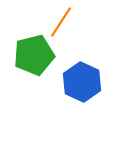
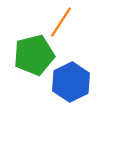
blue hexagon: moved 11 px left; rotated 9 degrees clockwise
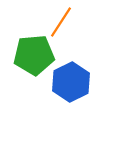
green pentagon: rotated 9 degrees clockwise
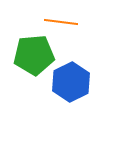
orange line: rotated 64 degrees clockwise
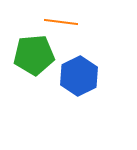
blue hexagon: moved 8 px right, 6 px up
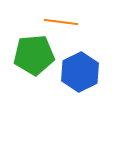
blue hexagon: moved 1 px right, 4 px up
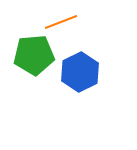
orange line: rotated 28 degrees counterclockwise
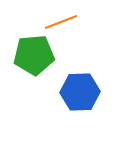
blue hexagon: moved 20 px down; rotated 24 degrees clockwise
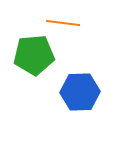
orange line: moved 2 px right, 1 px down; rotated 28 degrees clockwise
